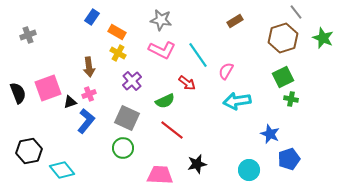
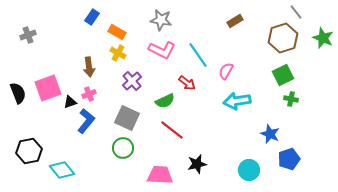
green square: moved 2 px up
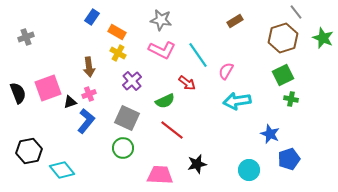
gray cross: moved 2 px left, 2 px down
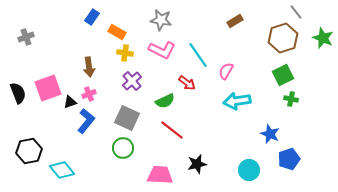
yellow cross: moved 7 px right; rotated 21 degrees counterclockwise
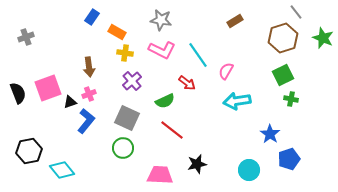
blue star: rotated 12 degrees clockwise
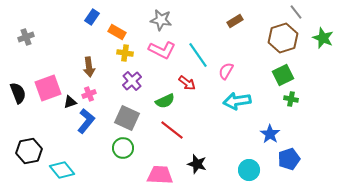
black star: rotated 30 degrees clockwise
